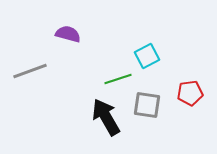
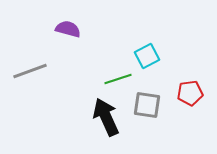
purple semicircle: moved 5 px up
black arrow: rotated 6 degrees clockwise
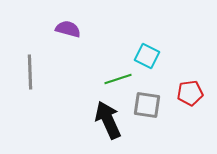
cyan square: rotated 35 degrees counterclockwise
gray line: moved 1 px down; rotated 72 degrees counterclockwise
black arrow: moved 2 px right, 3 px down
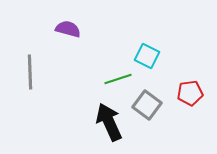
gray square: rotated 28 degrees clockwise
black arrow: moved 1 px right, 2 px down
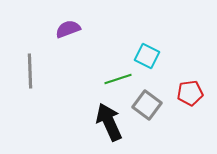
purple semicircle: rotated 35 degrees counterclockwise
gray line: moved 1 px up
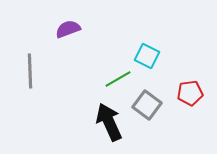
green line: rotated 12 degrees counterclockwise
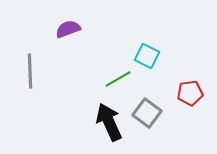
gray square: moved 8 px down
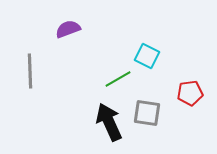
gray square: rotated 28 degrees counterclockwise
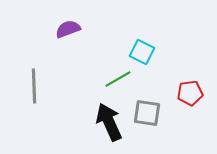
cyan square: moved 5 px left, 4 px up
gray line: moved 4 px right, 15 px down
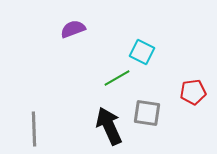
purple semicircle: moved 5 px right
green line: moved 1 px left, 1 px up
gray line: moved 43 px down
red pentagon: moved 3 px right, 1 px up
black arrow: moved 4 px down
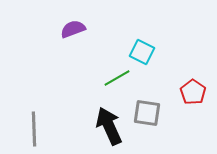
red pentagon: rotated 30 degrees counterclockwise
